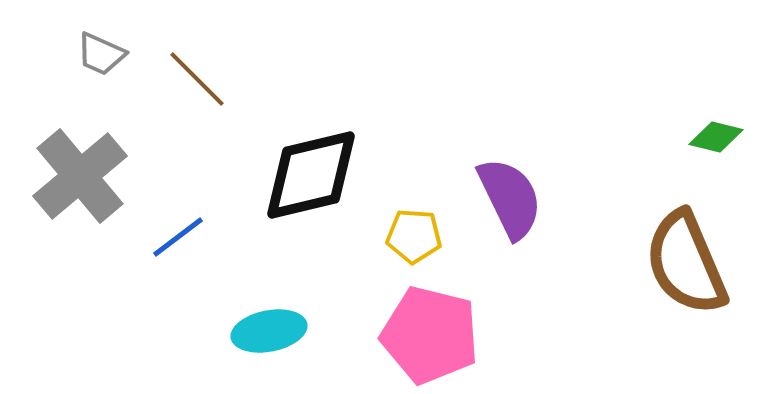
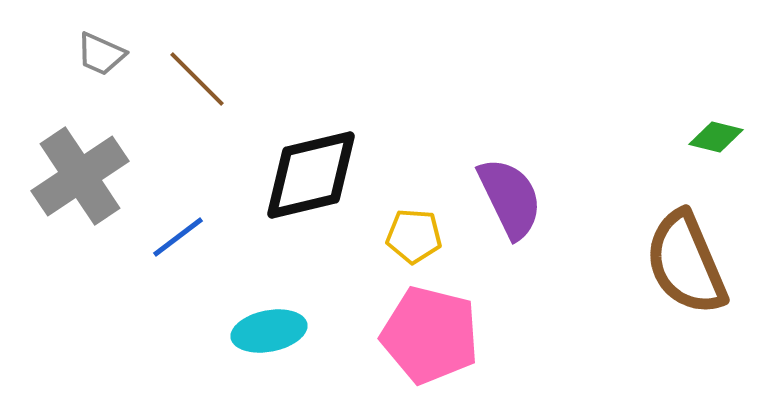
gray cross: rotated 6 degrees clockwise
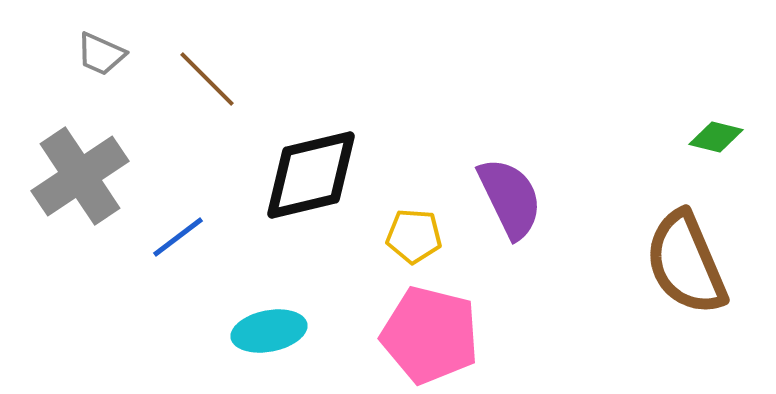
brown line: moved 10 px right
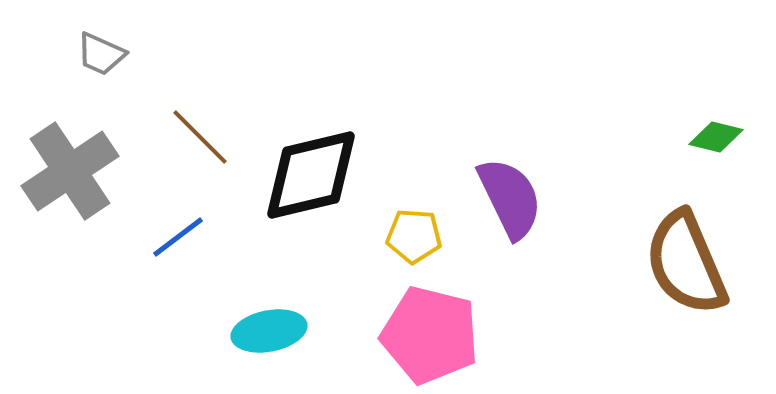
brown line: moved 7 px left, 58 px down
gray cross: moved 10 px left, 5 px up
